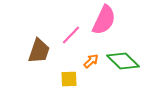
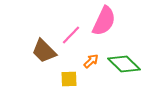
pink semicircle: moved 1 px down
brown trapezoid: moved 5 px right; rotated 116 degrees clockwise
green diamond: moved 1 px right, 3 px down
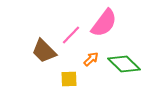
pink semicircle: moved 2 px down; rotated 12 degrees clockwise
orange arrow: moved 2 px up
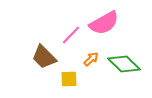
pink semicircle: rotated 24 degrees clockwise
brown trapezoid: moved 6 px down
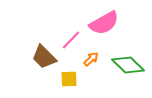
pink line: moved 5 px down
green diamond: moved 4 px right, 1 px down
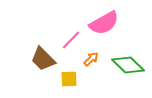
brown trapezoid: moved 1 px left, 2 px down
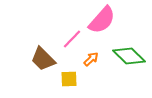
pink semicircle: moved 2 px left, 3 px up; rotated 20 degrees counterclockwise
pink line: moved 1 px right, 1 px up
green diamond: moved 1 px right, 9 px up
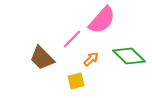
brown trapezoid: moved 1 px left, 1 px up
yellow square: moved 7 px right, 2 px down; rotated 12 degrees counterclockwise
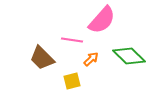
pink line: moved 1 px down; rotated 55 degrees clockwise
yellow square: moved 4 px left
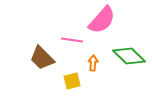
orange arrow: moved 2 px right, 4 px down; rotated 42 degrees counterclockwise
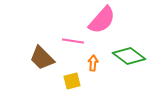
pink line: moved 1 px right, 1 px down
green diamond: rotated 8 degrees counterclockwise
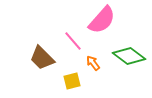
pink line: rotated 40 degrees clockwise
orange arrow: rotated 42 degrees counterclockwise
